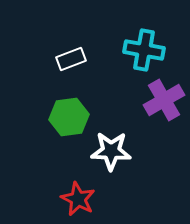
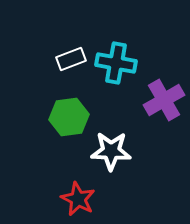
cyan cross: moved 28 px left, 13 px down
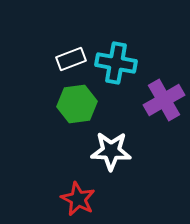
green hexagon: moved 8 px right, 13 px up
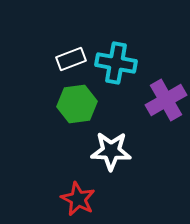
purple cross: moved 2 px right
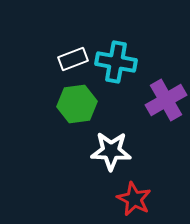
white rectangle: moved 2 px right
cyan cross: moved 1 px up
red star: moved 56 px right
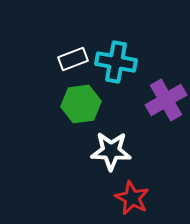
green hexagon: moved 4 px right
red star: moved 2 px left, 1 px up
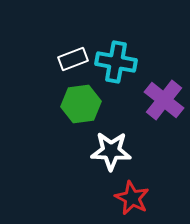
purple cross: moved 2 px left; rotated 21 degrees counterclockwise
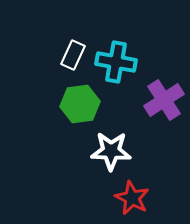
white rectangle: moved 4 px up; rotated 44 degrees counterclockwise
purple cross: rotated 18 degrees clockwise
green hexagon: moved 1 px left
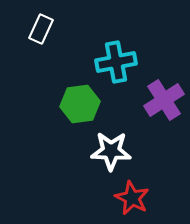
white rectangle: moved 32 px left, 26 px up
cyan cross: rotated 21 degrees counterclockwise
